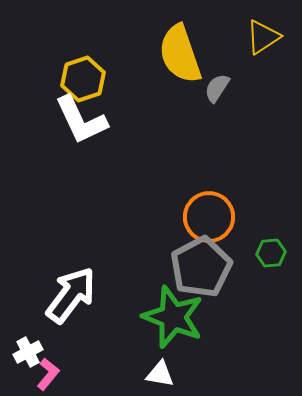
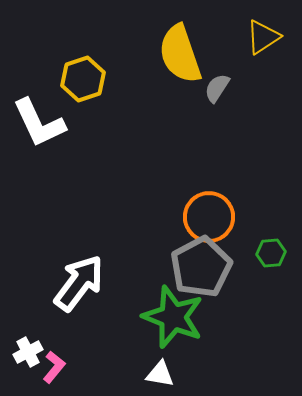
white L-shape: moved 42 px left, 3 px down
white arrow: moved 8 px right, 12 px up
pink L-shape: moved 6 px right, 7 px up
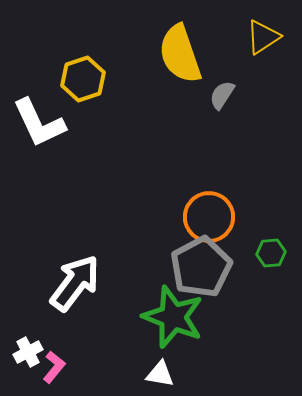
gray semicircle: moved 5 px right, 7 px down
white arrow: moved 4 px left
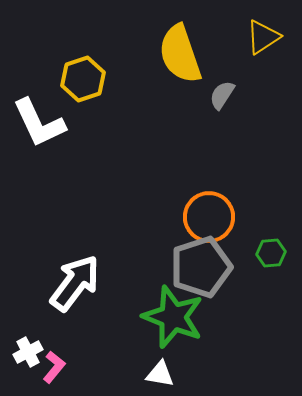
gray pentagon: rotated 10 degrees clockwise
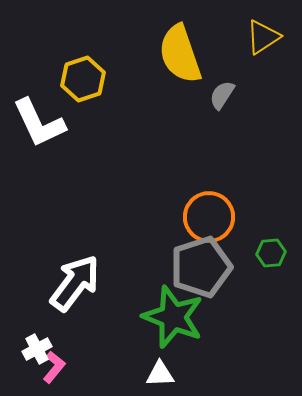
white cross: moved 9 px right, 3 px up
white triangle: rotated 12 degrees counterclockwise
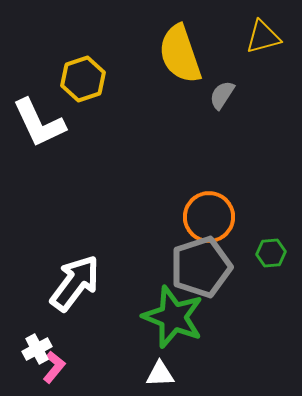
yellow triangle: rotated 18 degrees clockwise
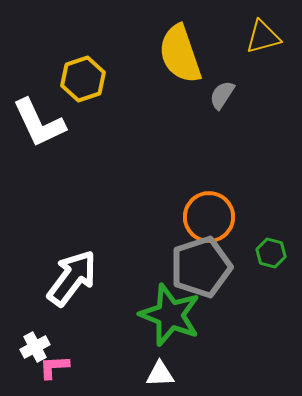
green hexagon: rotated 20 degrees clockwise
white arrow: moved 3 px left, 5 px up
green star: moved 3 px left, 2 px up
white cross: moved 2 px left, 2 px up
pink L-shape: rotated 132 degrees counterclockwise
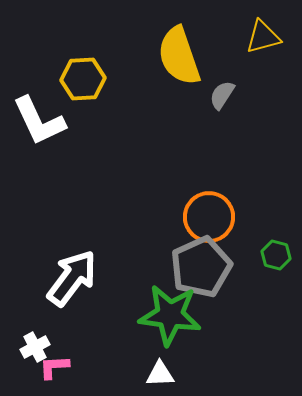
yellow semicircle: moved 1 px left, 2 px down
yellow hexagon: rotated 15 degrees clockwise
white L-shape: moved 2 px up
green hexagon: moved 5 px right, 2 px down
gray pentagon: rotated 6 degrees counterclockwise
green star: rotated 14 degrees counterclockwise
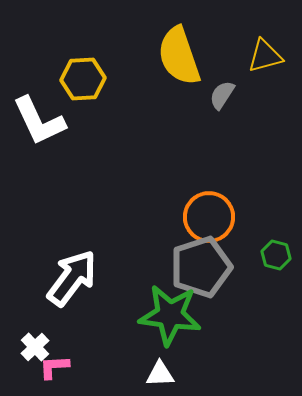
yellow triangle: moved 2 px right, 19 px down
gray pentagon: rotated 6 degrees clockwise
white cross: rotated 16 degrees counterclockwise
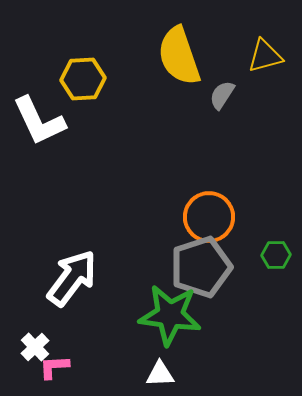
green hexagon: rotated 16 degrees counterclockwise
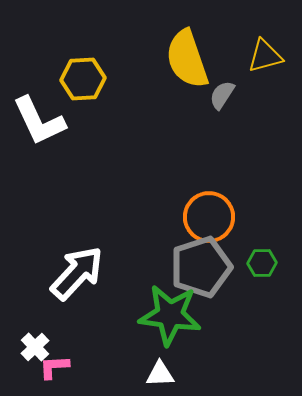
yellow semicircle: moved 8 px right, 3 px down
green hexagon: moved 14 px left, 8 px down
white arrow: moved 5 px right, 5 px up; rotated 6 degrees clockwise
